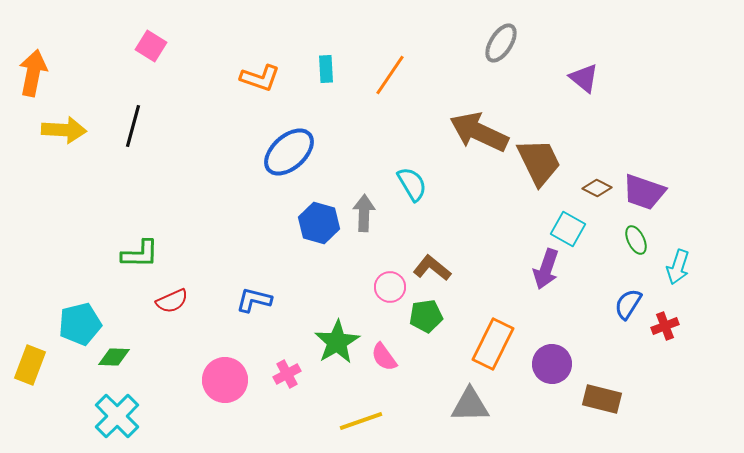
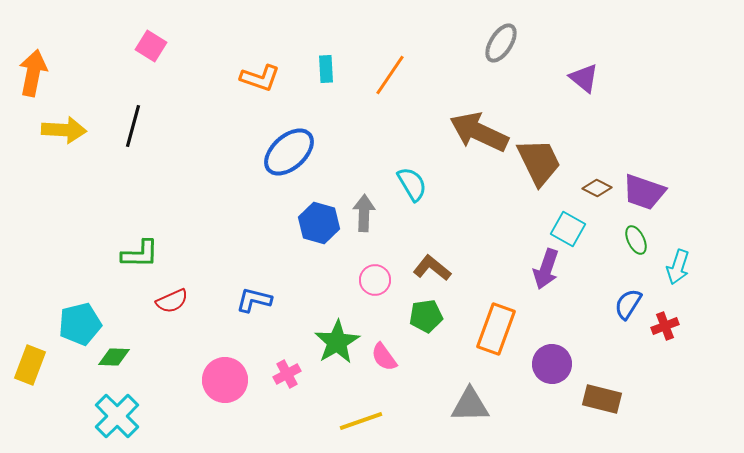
pink circle at (390, 287): moved 15 px left, 7 px up
orange rectangle at (493, 344): moved 3 px right, 15 px up; rotated 6 degrees counterclockwise
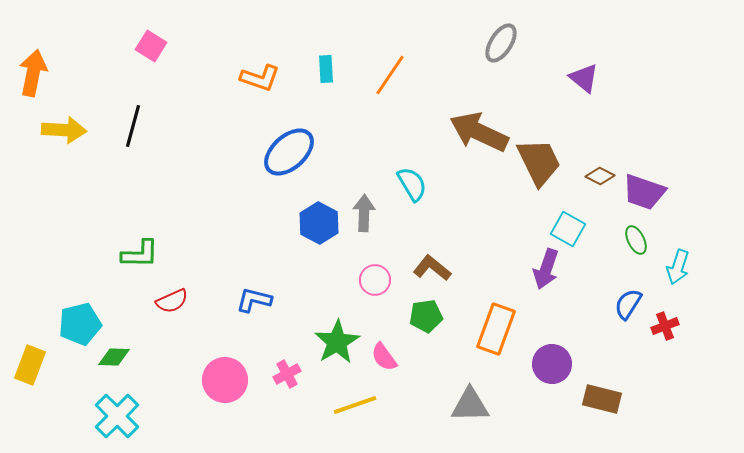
brown diamond at (597, 188): moved 3 px right, 12 px up
blue hexagon at (319, 223): rotated 12 degrees clockwise
yellow line at (361, 421): moved 6 px left, 16 px up
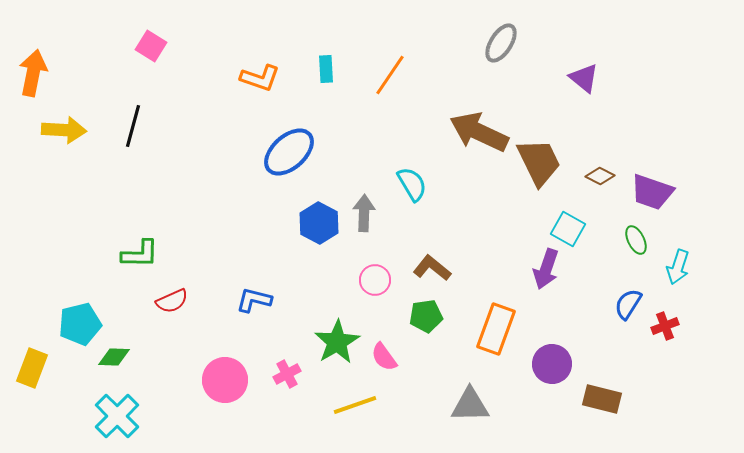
purple trapezoid at (644, 192): moved 8 px right
yellow rectangle at (30, 365): moved 2 px right, 3 px down
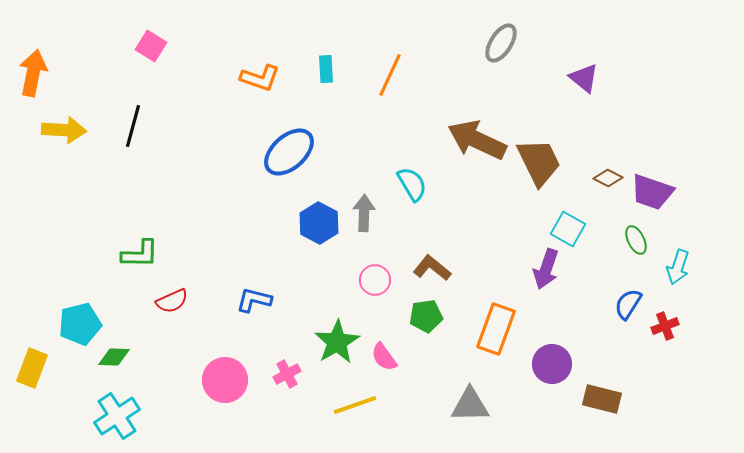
orange line at (390, 75): rotated 9 degrees counterclockwise
brown arrow at (479, 132): moved 2 px left, 8 px down
brown diamond at (600, 176): moved 8 px right, 2 px down
cyan cross at (117, 416): rotated 12 degrees clockwise
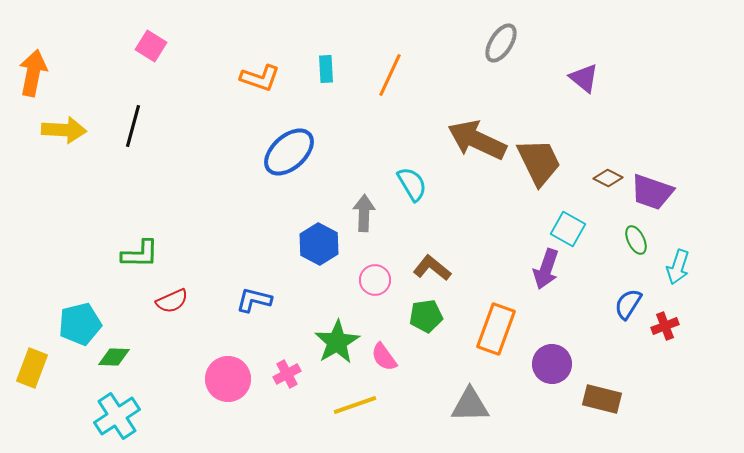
blue hexagon at (319, 223): moved 21 px down
pink circle at (225, 380): moved 3 px right, 1 px up
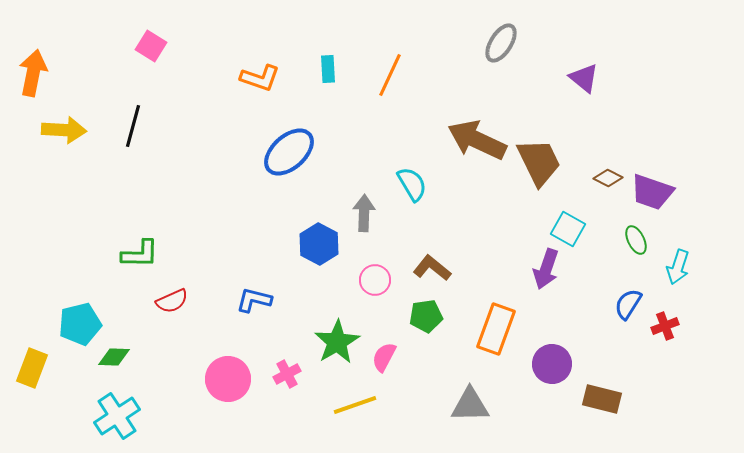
cyan rectangle at (326, 69): moved 2 px right
pink semicircle at (384, 357): rotated 64 degrees clockwise
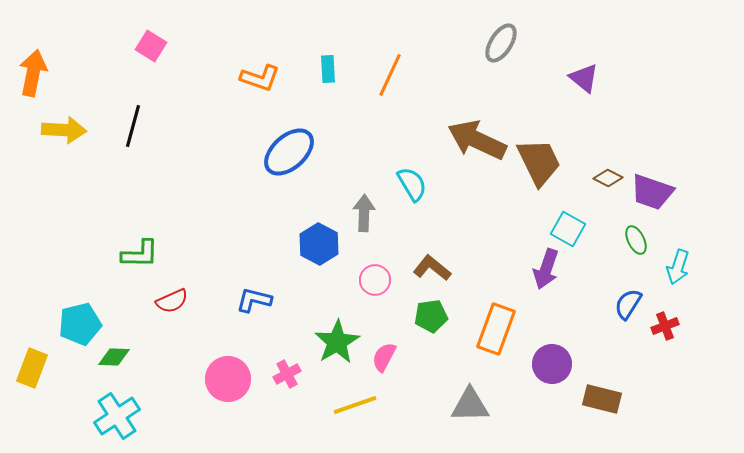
green pentagon at (426, 316): moved 5 px right
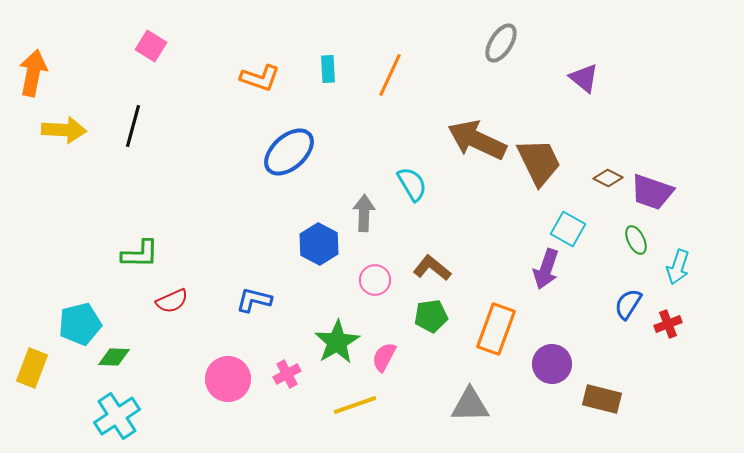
red cross at (665, 326): moved 3 px right, 2 px up
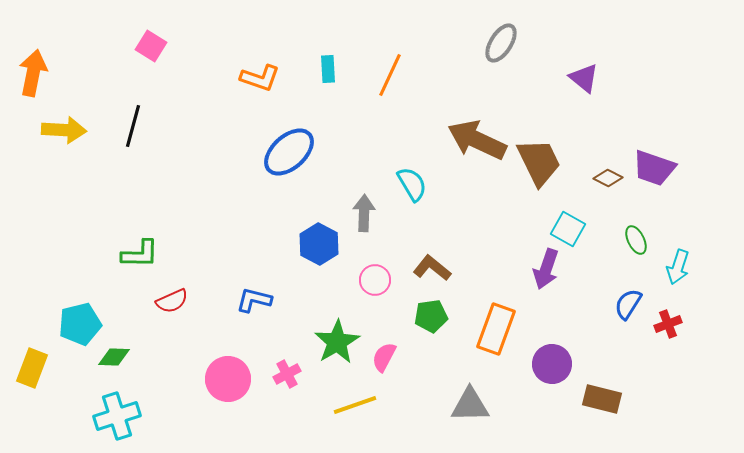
purple trapezoid at (652, 192): moved 2 px right, 24 px up
cyan cross at (117, 416): rotated 15 degrees clockwise
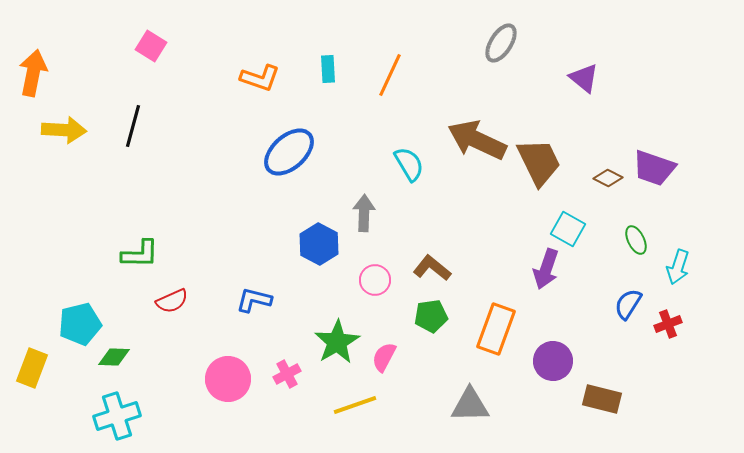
cyan semicircle at (412, 184): moved 3 px left, 20 px up
purple circle at (552, 364): moved 1 px right, 3 px up
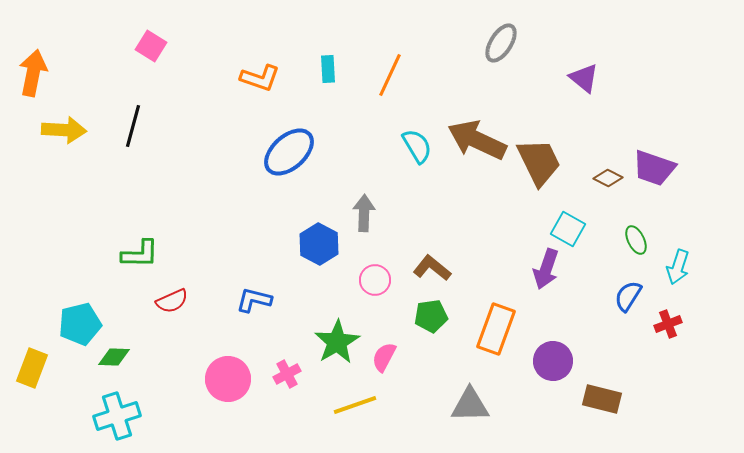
cyan semicircle at (409, 164): moved 8 px right, 18 px up
blue semicircle at (628, 304): moved 8 px up
